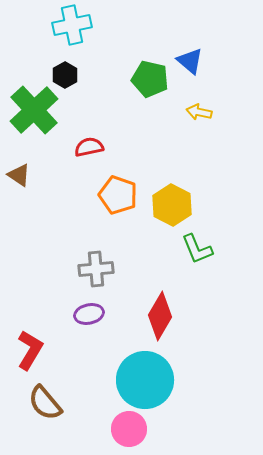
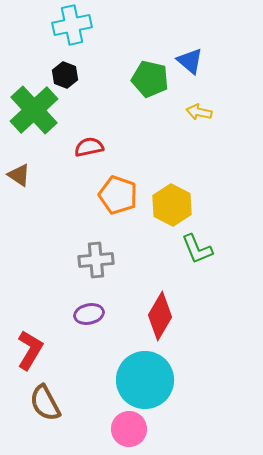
black hexagon: rotated 10 degrees counterclockwise
gray cross: moved 9 px up
brown semicircle: rotated 12 degrees clockwise
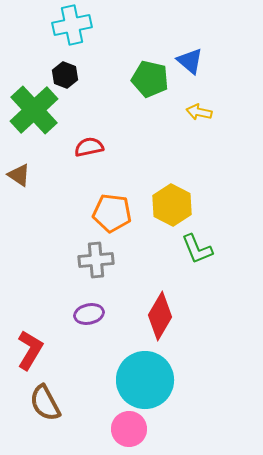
orange pentagon: moved 6 px left, 18 px down; rotated 12 degrees counterclockwise
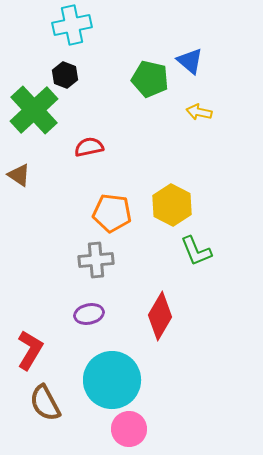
green L-shape: moved 1 px left, 2 px down
cyan circle: moved 33 px left
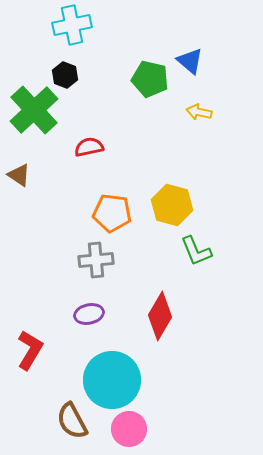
yellow hexagon: rotated 12 degrees counterclockwise
brown semicircle: moved 27 px right, 18 px down
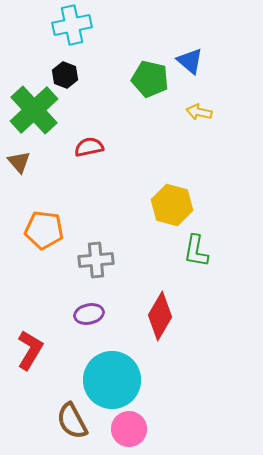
brown triangle: moved 13 px up; rotated 15 degrees clockwise
orange pentagon: moved 68 px left, 17 px down
green L-shape: rotated 32 degrees clockwise
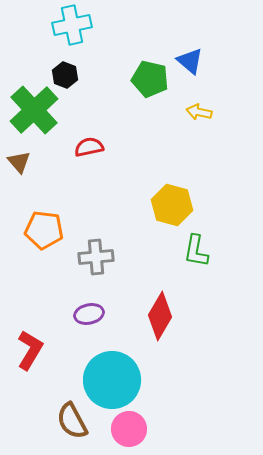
gray cross: moved 3 px up
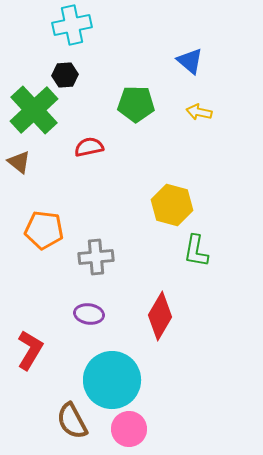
black hexagon: rotated 25 degrees counterclockwise
green pentagon: moved 14 px left, 25 px down; rotated 12 degrees counterclockwise
brown triangle: rotated 10 degrees counterclockwise
purple ellipse: rotated 20 degrees clockwise
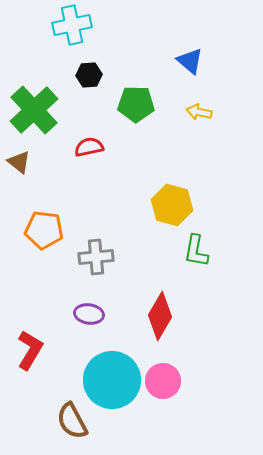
black hexagon: moved 24 px right
pink circle: moved 34 px right, 48 px up
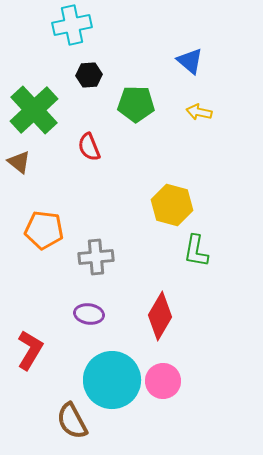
red semicircle: rotated 100 degrees counterclockwise
